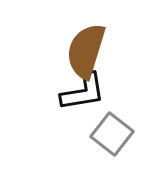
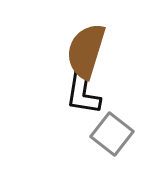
black L-shape: rotated 108 degrees clockwise
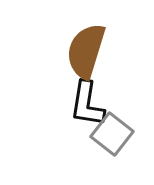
black L-shape: moved 4 px right, 12 px down
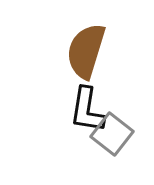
black L-shape: moved 6 px down
